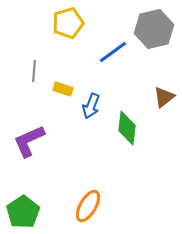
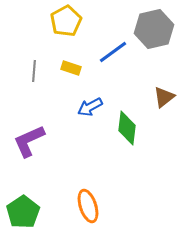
yellow pentagon: moved 2 px left, 2 px up; rotated 12 degrees counterclockwise
yellow rectangle: moved 8 px right, 21 px up
blue arrow: moved 1 px left, 1 px down; rotated 40 degrees clockwise
orange ellipse: rotated 48 degrees counterclockwise
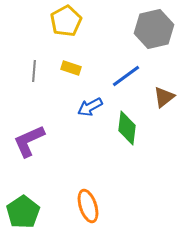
blue line: moved 13 px right, 24 px down
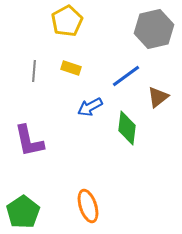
yellow pentagon: moved 1 px right
brown triangle: moved 6 px left
purple L-shape: rotated 78 degrees counterclockwise
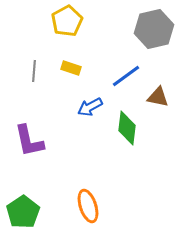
brown triangle: rotated 50 degrees clockwise
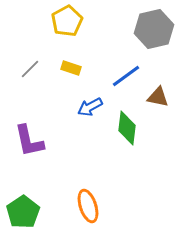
gray line: moved 4 px left, 2 px up; rotated 40 degrees clockwise
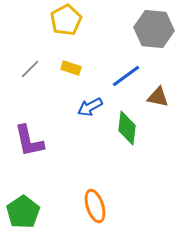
yellow pentagon: moved 1 px left, 1 px up
gray hexagon: rotated 18 degrees clockwise
orange ellipse: moved 7 px right
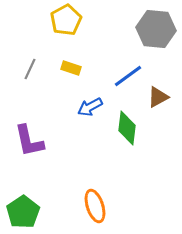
gray hexagon: moved 2 px right
gray line: rotated 20 degrees counterclockwise
blue line: moved 2 px right
brown triangle: rotated 40 degrees counterclockwise
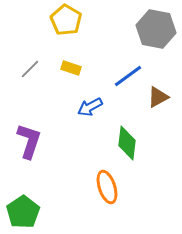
yellow pentagon: rotated 12 degrees counterclockwise
gray hexagon: rotated 6 degrees clockwise
gray line: rotated 20 degrees clockwise
green diamond: moved 15 px down
purple L-shape: rotated 150 degrees counterclockwise
orange ellipse: moved 12 px right, 19 px up
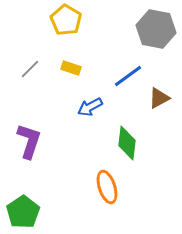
brown triangle: moved 1 px right, 1 px down
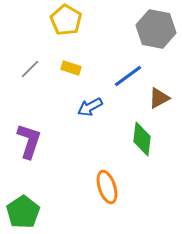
green diamond: moved 15 px right, 4 px up
